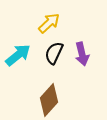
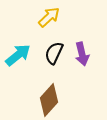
yellow arrow: moved 6 px up
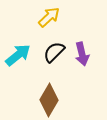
black semicircle: moved 1 px up; rotated 20 degrees clockwise
brown diamond: rotated 12 degrees counterclockwise
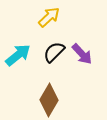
purple arrow: rotated 30 degrees counterclockwise
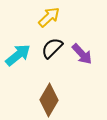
black semicircle: moved 2 px left, 4 px up
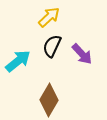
black semicircle: moved 2 px up; rotated 20 degrees counterclockwise
cyan arrow: moved 6 px down
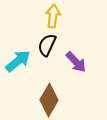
yellow arrow: moved 4 px right, 1 px up; rotated 40 degrees counterclockwise
black semicircle: moved 5 px left, 1 px up
purple arrow: moved 6 px left, 8 px down
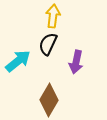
black semicircle: moved 1 px right, 1 px up
purple arrow: rotated 55 degrees clockwise
